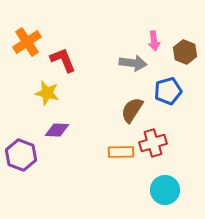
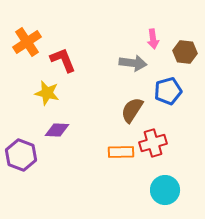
pink arrow: moved 1 px left, 2 px up
brown hexagon: rotated 15 degrees counterclockwise
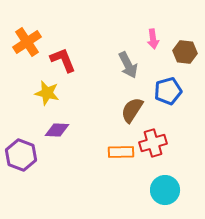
gray arrow: moved 5 px left, 2 px down; rotated 56 degrees clockwise
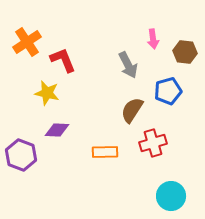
orange rectangle: moved 16 px left
cyan circle: moved 6 px right, 6 px down
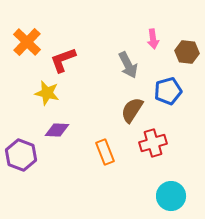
orange cross: rotated 12 degrees counterclockwise
brown hexagon: moved 2 px right
red L-shape: rotated 88 degrees counterclockwise
orange rectangle: rotated 70 degrees clockwise
